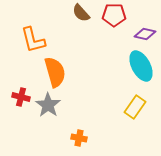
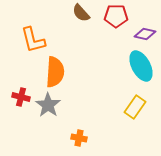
red pentagon: moved 2 px right, 1 px down
orange semicircle: rotated 20 degrees clockwise
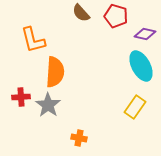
red pentagon: rotated 15 degrees clockwise
red cross: rotated 18 degrees counterclockwise
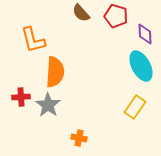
purple diamond: rotated 75 degrees clockwise
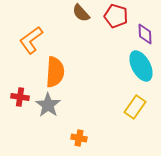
orange L-shape: moved 2 px left; rotated 68 degrees clockwise
red cross: moved 1 px left; rotated 12 degrees clockwise
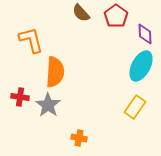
red pentagon: rotated 20 degrees clockwise
orange L-shape: rotated 112 degrees clockwise
cyan ellipse: rotated 56 degrees clockwise
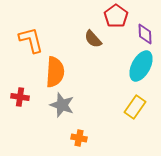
brown semicircle: moved 12 px right, 26 px down
gray star: moved 14 px right; rotated 15 degrees counterclockwise
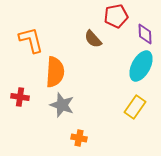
red pentagon: rotated 25 degrees clockwise
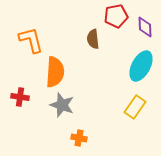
purple diamond: moved 7 px up
brown semicircle: rotated 36 degrees clockwise
